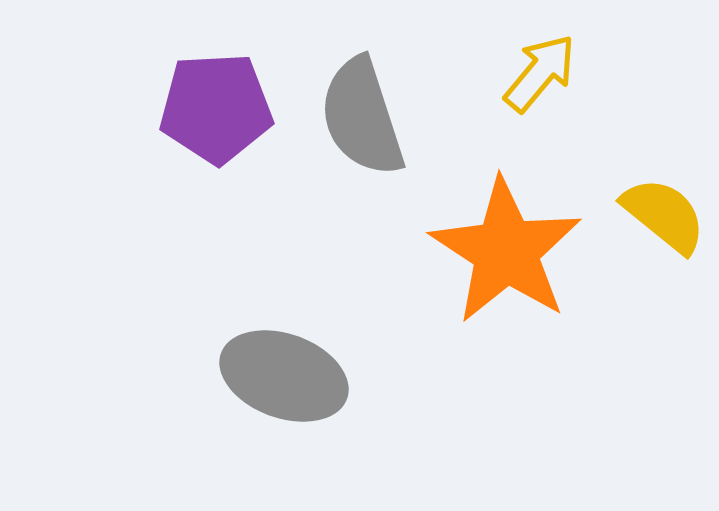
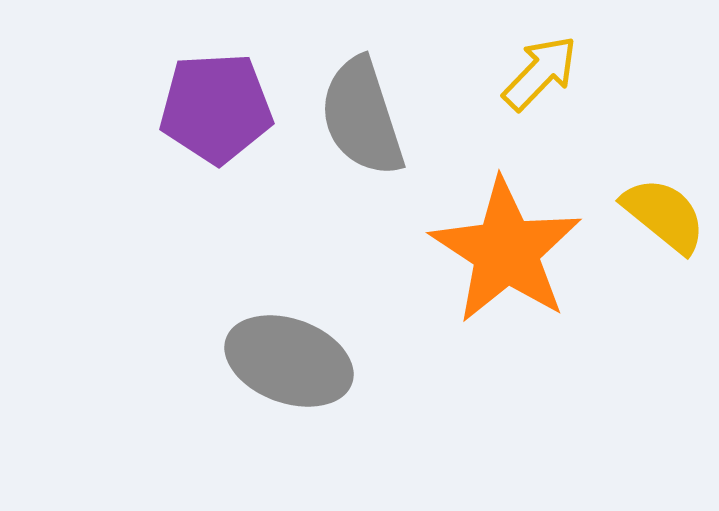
yellow arrow: rotated 4 degrees clockwise
gray ellipse: moved 5 px right, 15 px up
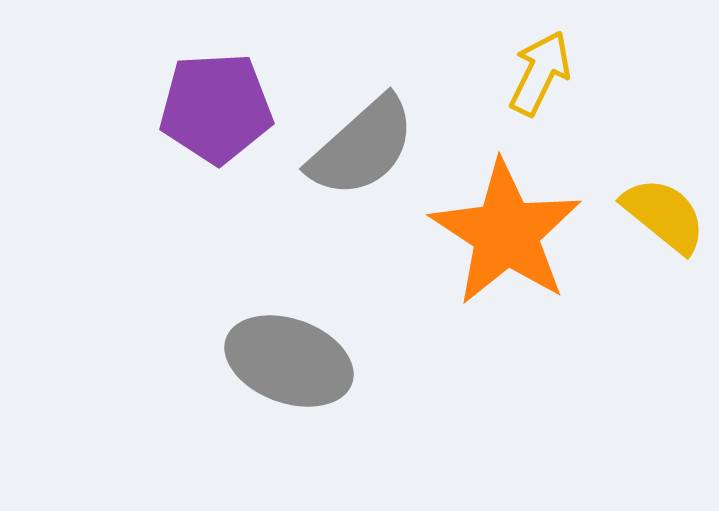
yellow arrow: rotated 18 degrees counterclockwise
gray semicircle: moved 30 px down; rotated 114 degrees counterclockwise
orange star: moved 18 px up
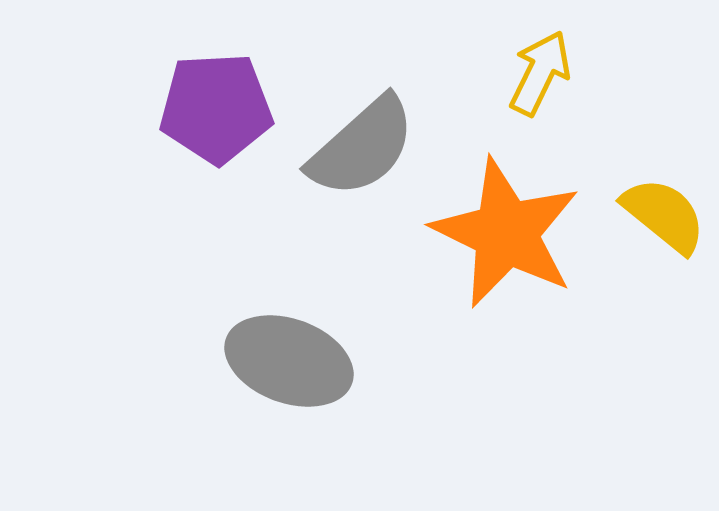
orange star: rotated 7 degrees counterclockwise
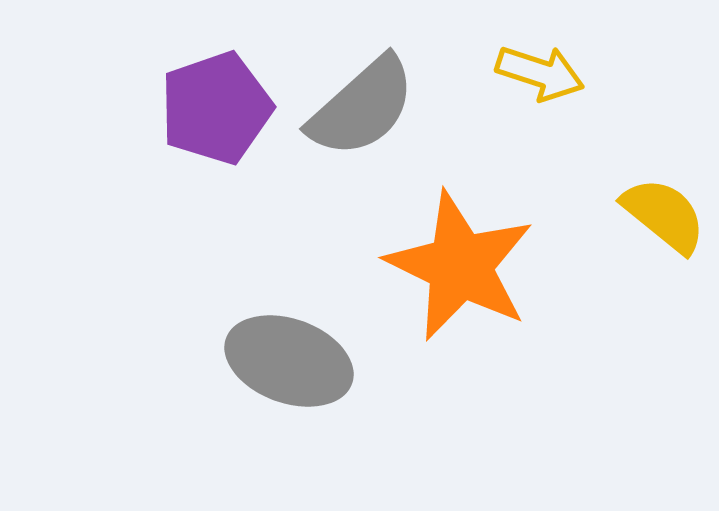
yellow arrow: rotated 82 degrees clockwise
purple pentagon: rotated 16 degrees counterclockwise
gray semicircle: moved 40 px up
orange star: moved 46 px left, 33 px down
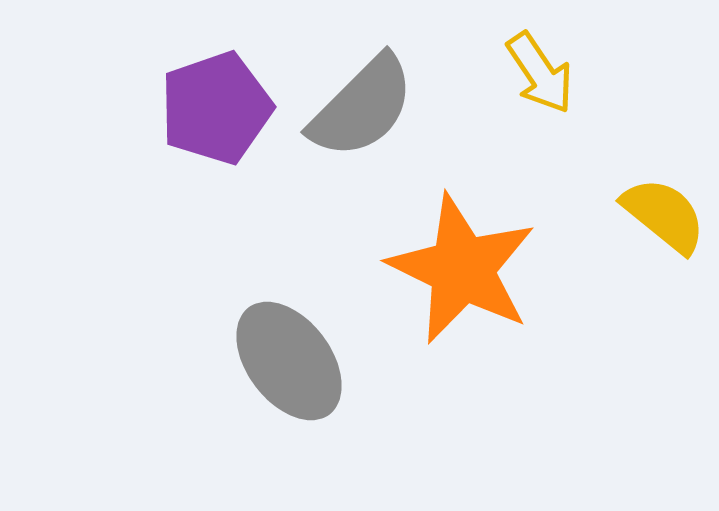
yellow arrow: rotated 38 degrees clockwise
gray semicircle: rotated 3 degrees counterclockwise
orange star: moved 2 px right, 3 px down
gray ellipse: rotated 33 degrees clockwise
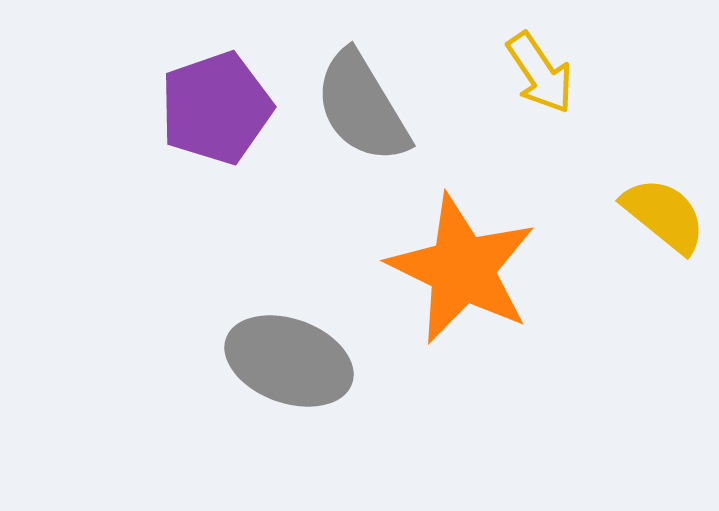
gray semicircle: rotated 104 degrees clockwise
gray ellipse: rotated 33 degrees counterclockwise
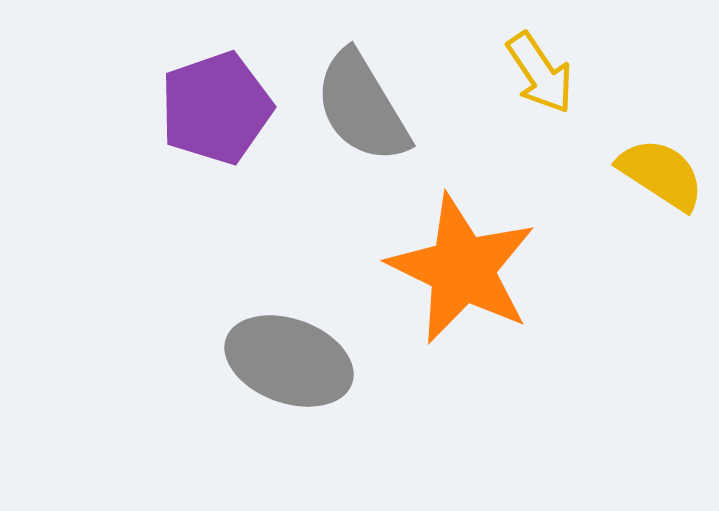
yellow semicircle: moved 3 px left, 41 px up; rotated 6 degrees counterclockwise
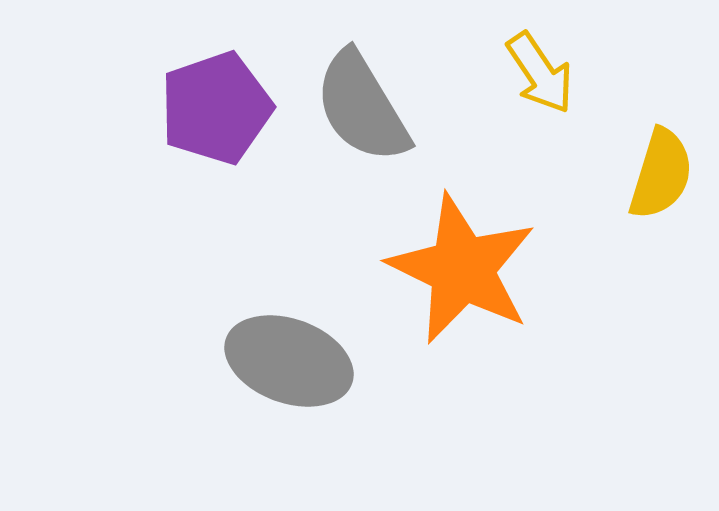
yellow semicircle: rotated 74 degrees clockwise
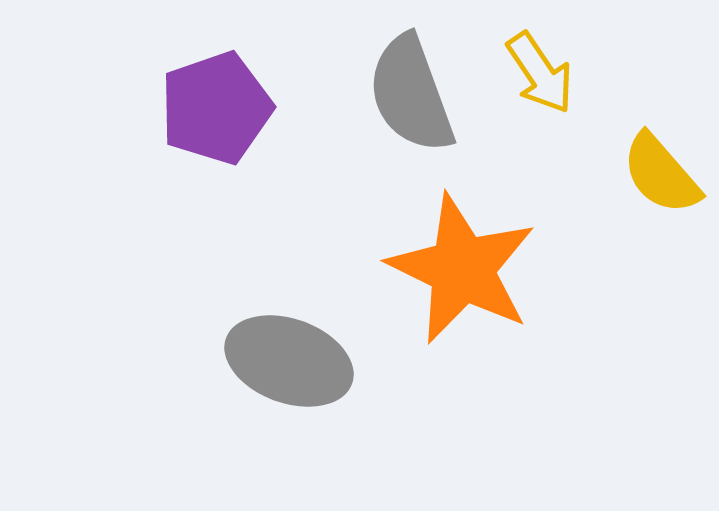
gray semicircle: moved 49 px right, 13 px up; rotated 11 degrees clockwise
yellow semicircle: rotated 122 degrees clockwise
